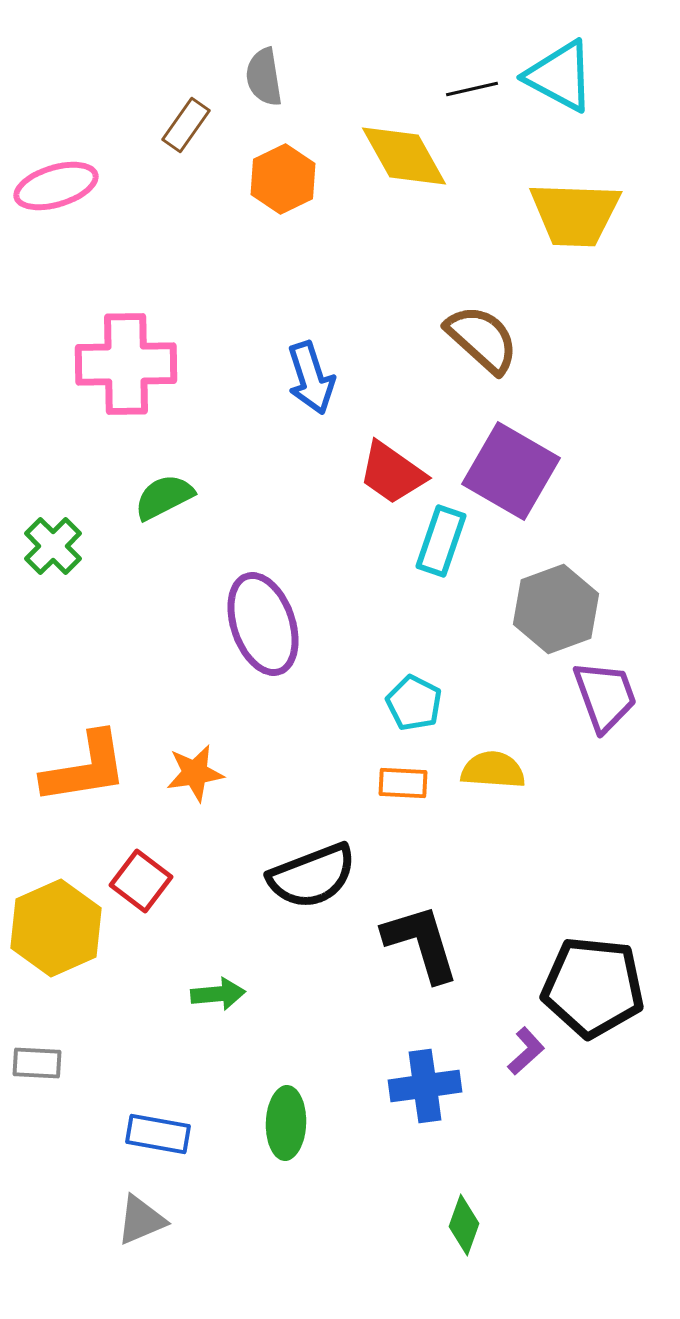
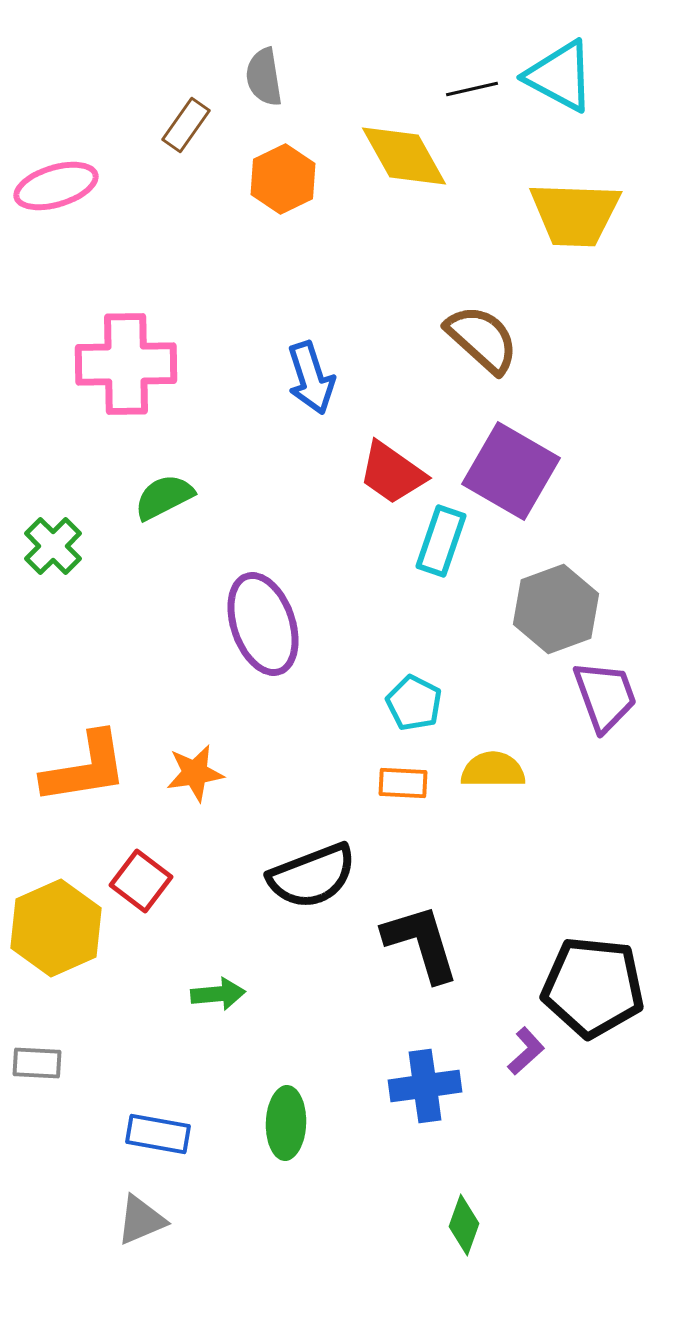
yellow semicircle: rotated 4 degrees counterclockwise
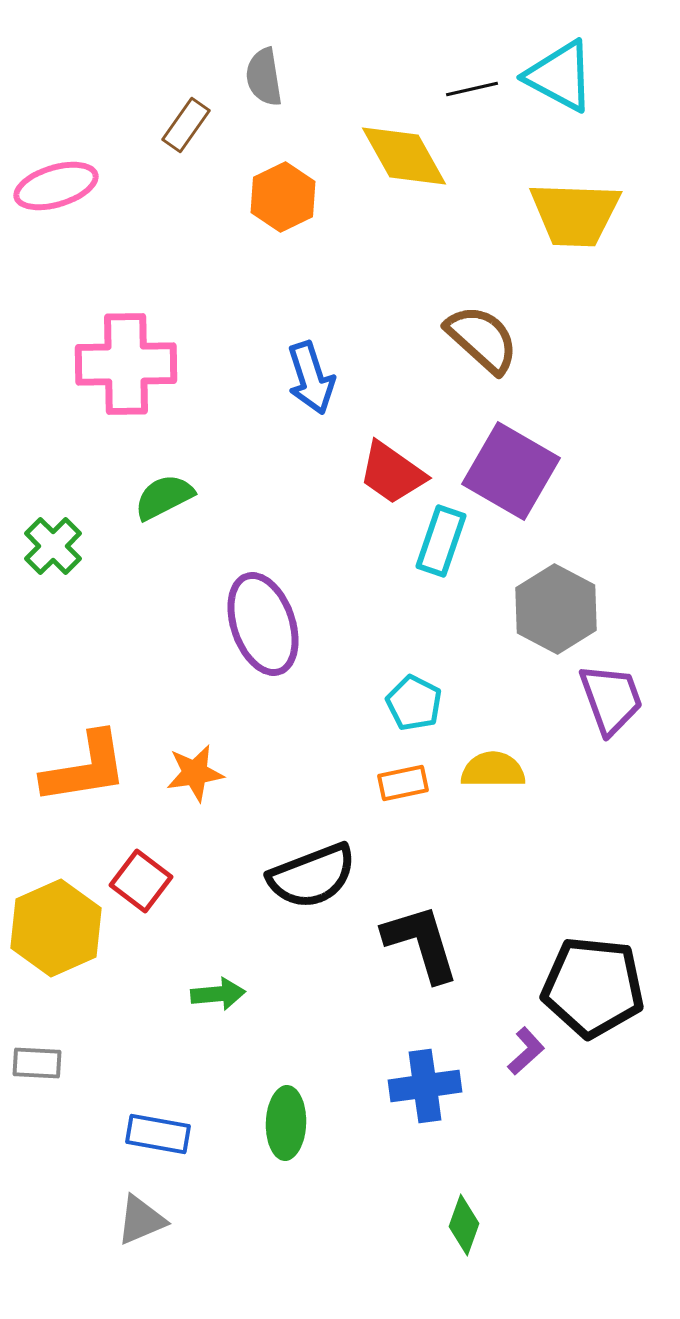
orange hexagon: moved 18 px down
gray hexagon: rotated 12 degrees counterclockwise
purple trapezoid: moved 6 px right, 3 px down
orange rectangle: rotated 15 degrees counterclockwise
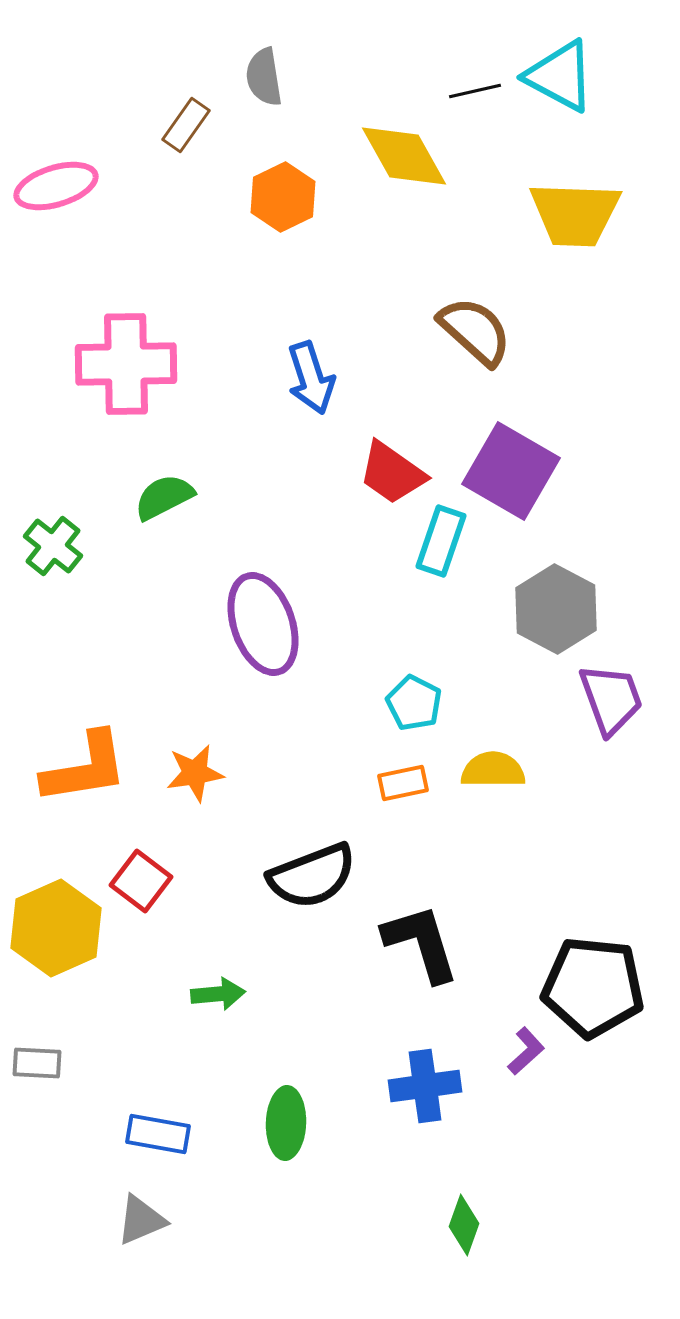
black line: moved 3 px right, 2 px down
brown semicircle: moved 7 px left, 8 px up
green cross: rotated 6 degrees counterclockwise
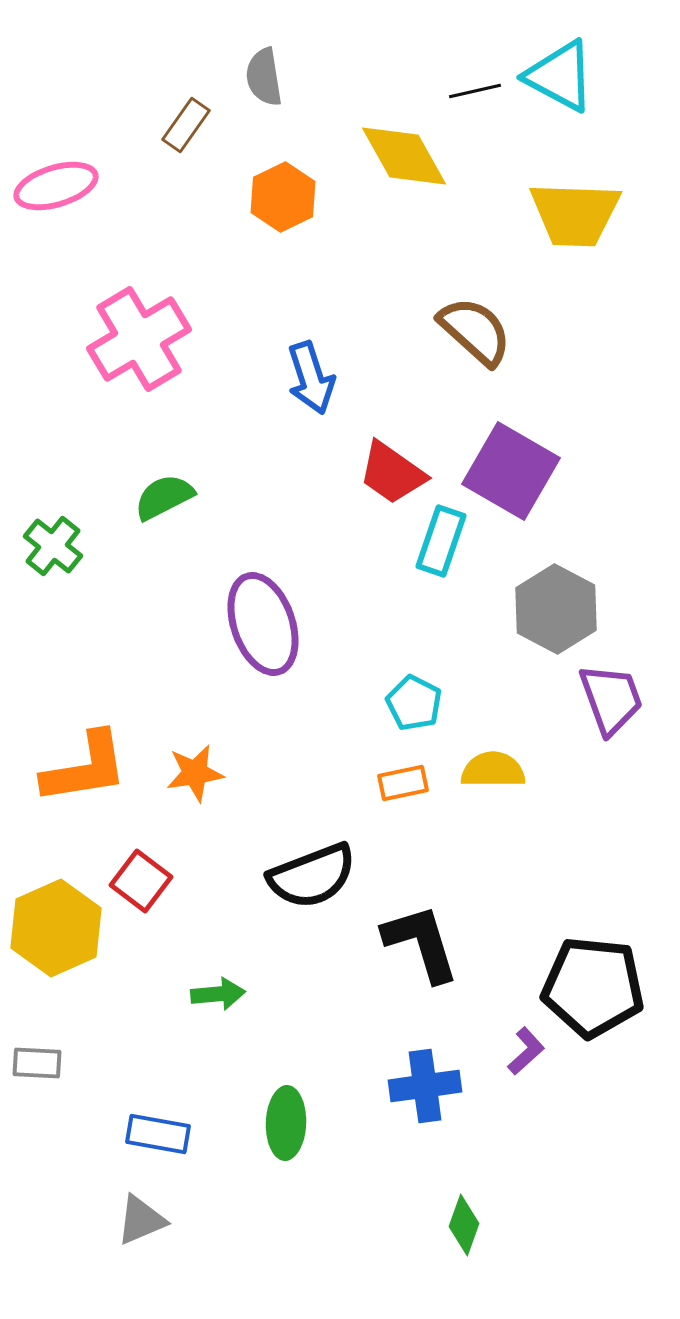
pink cross: moved 13 px right, 25 px up; rotated 30 degrees counterclockwise
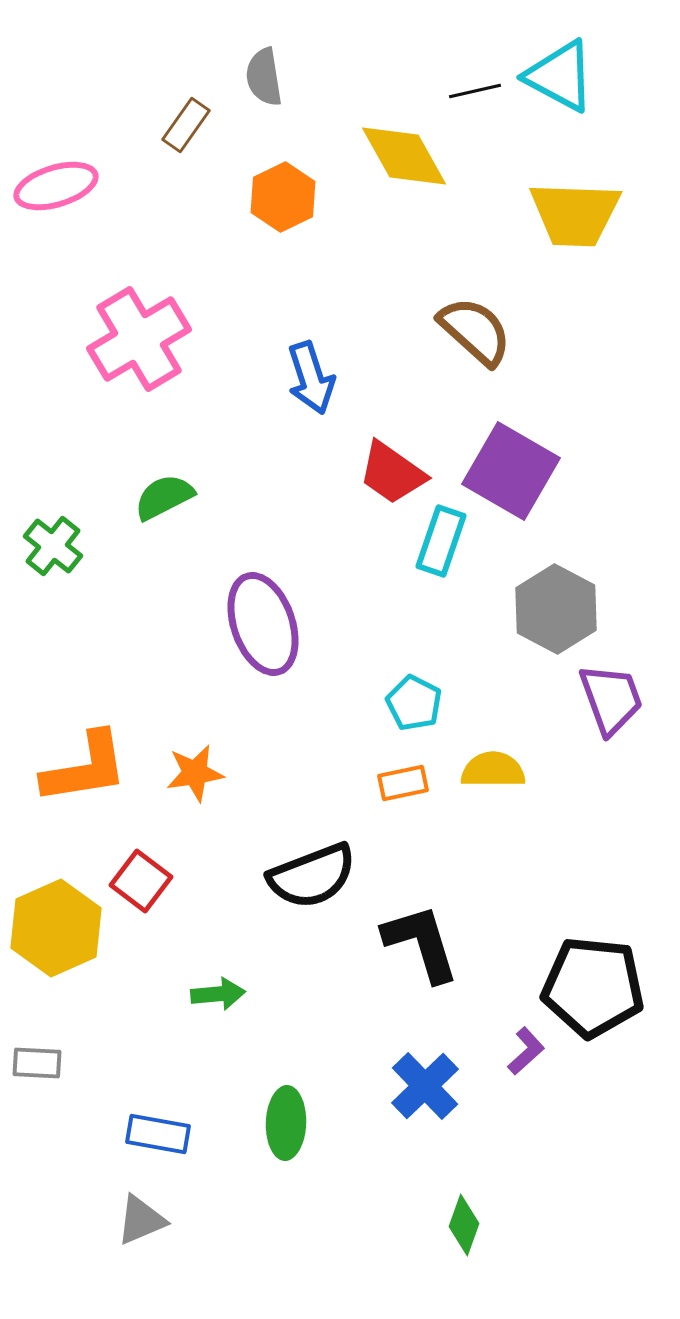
blue cross: rotated 36 degrees counterclockwise
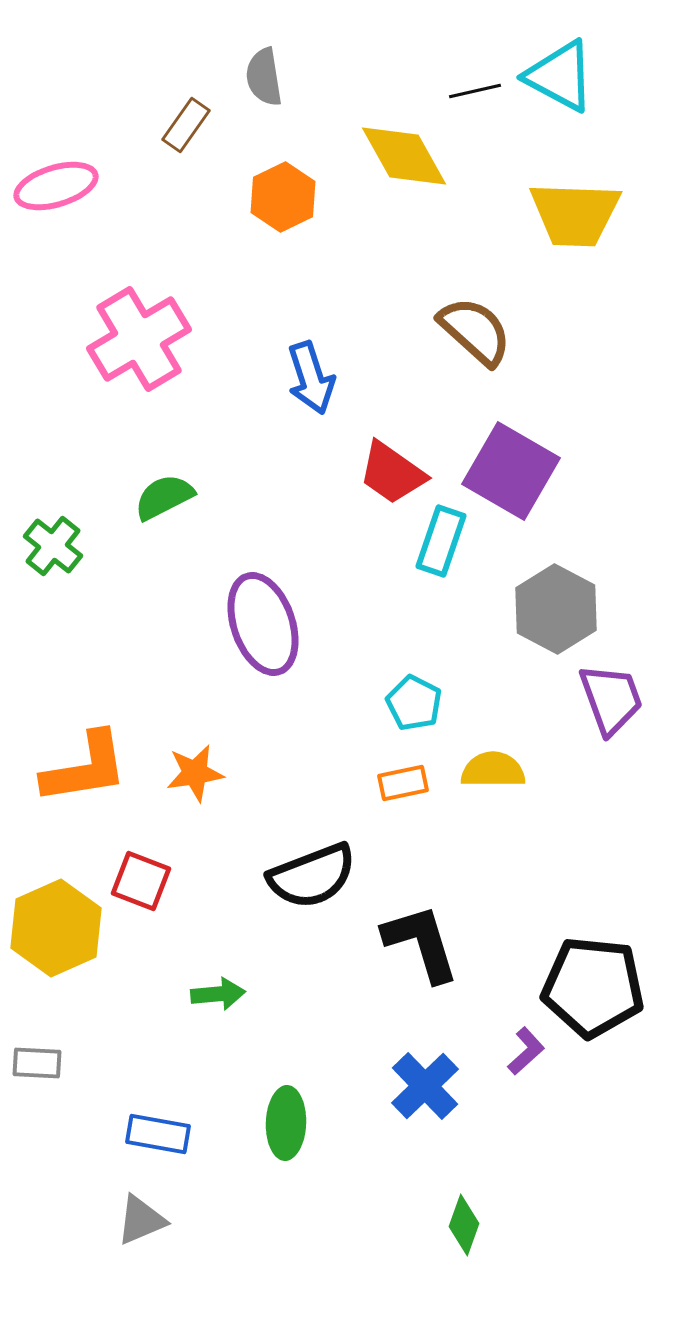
red square: rotated 16 degrees counterclockwise
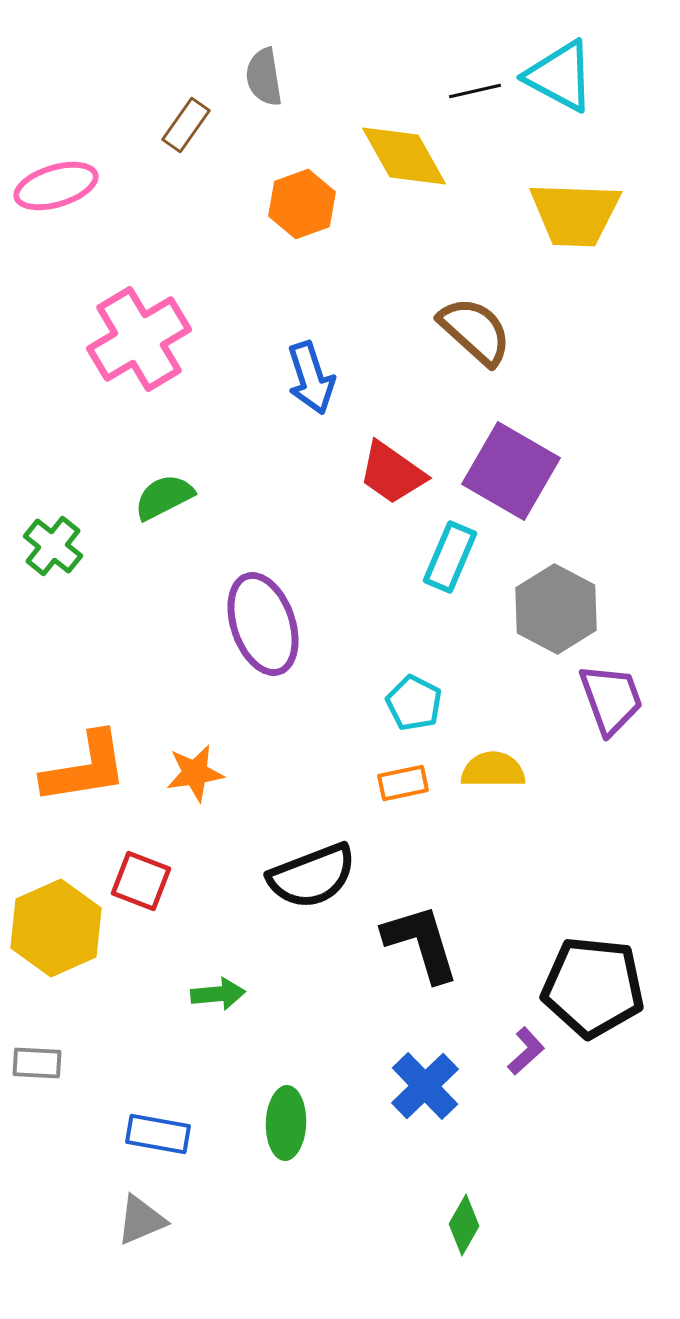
orange hexagon: moved 19 px right, 7 px down; rotated 6 degrees clockwise
cyan rectangle: moved 9 px right, 16 px down; rotated 4 degrees clockwise
green diamond: rotated 10 degrees clockwise
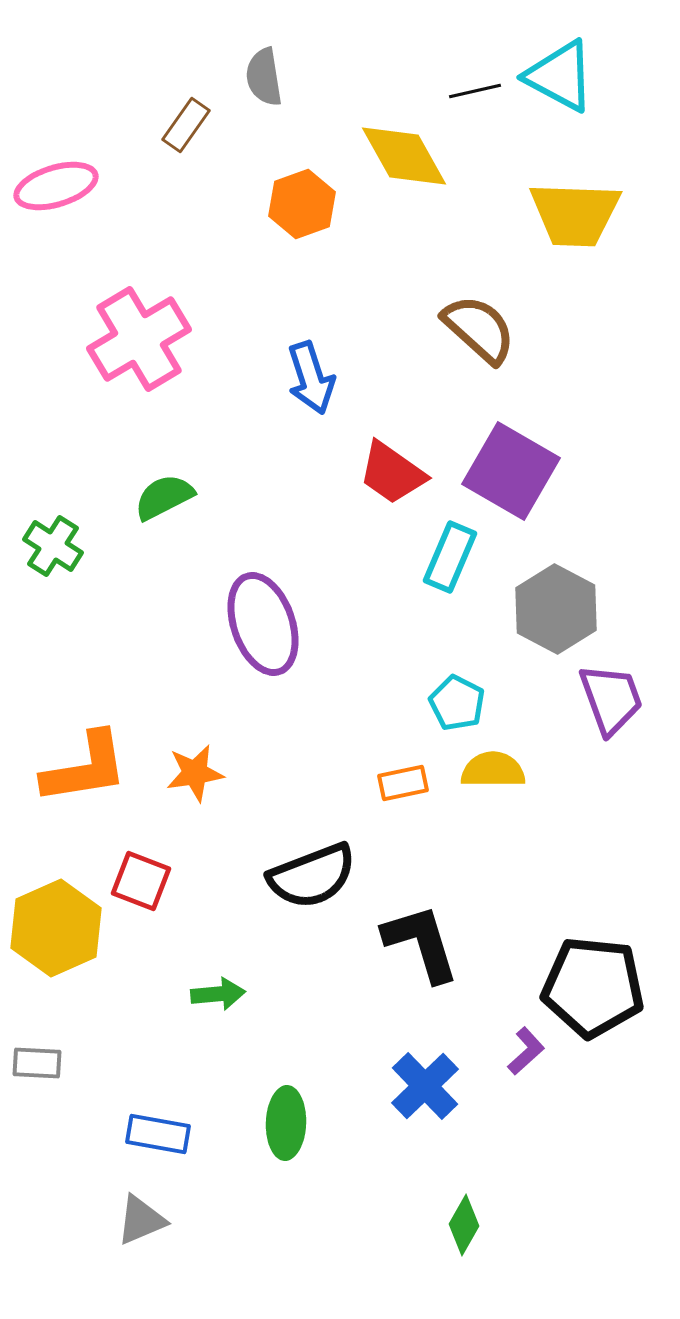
brown semicircle: moved 4 px right, 2 px up
green cross: rotated 6 degrees counterclockwise
cyan pentagon: moved 43 px right
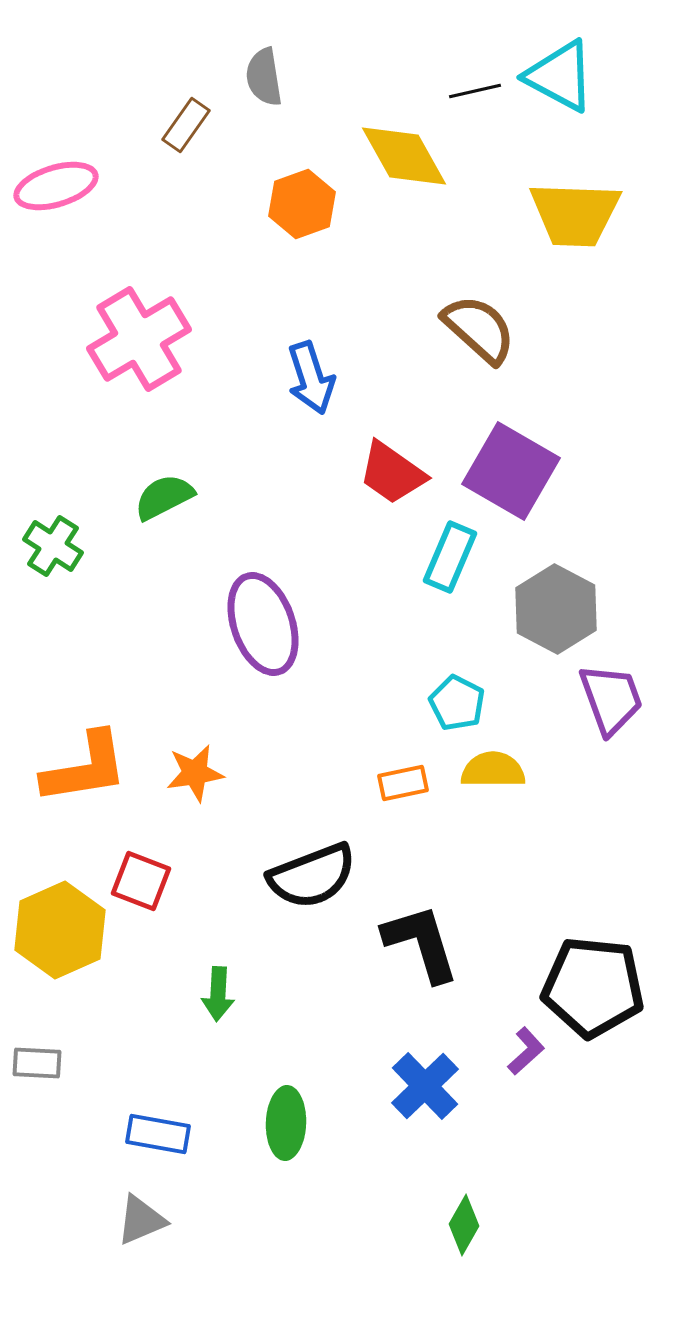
yellow hexagon: moved 4 px right, 2 px down
green arrow: rotated 98 degrees clockwise
